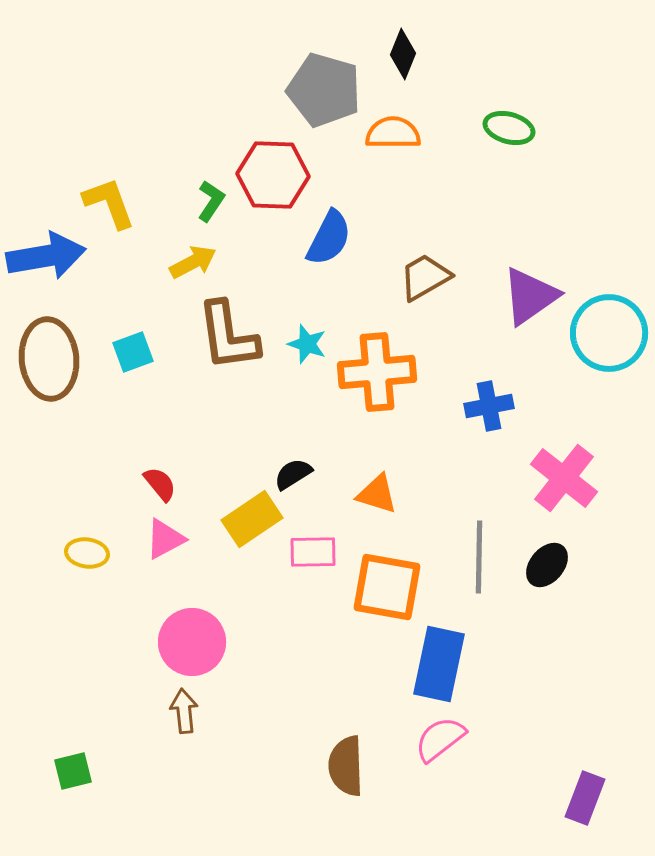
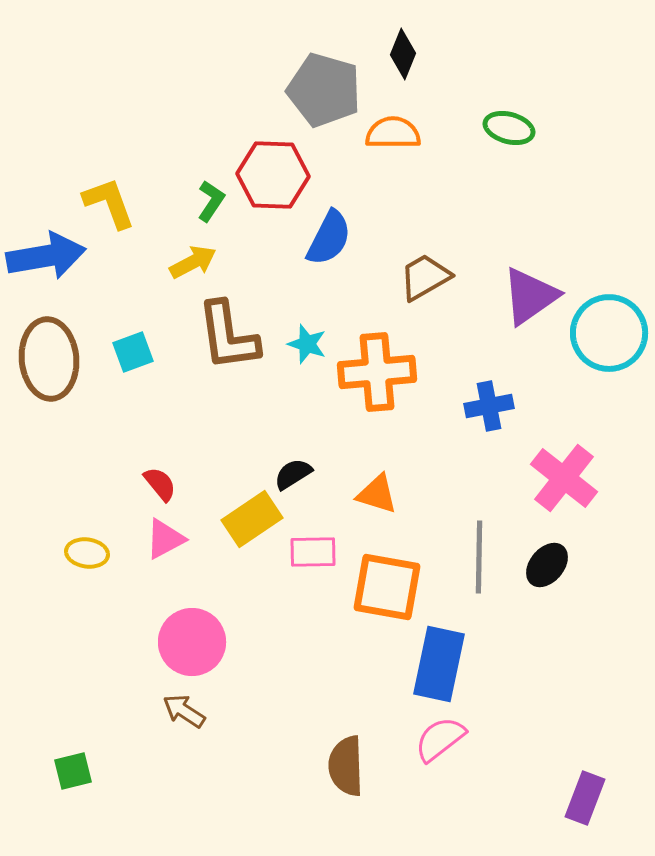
brown arrow: rotated 51 degrees counterclockwise
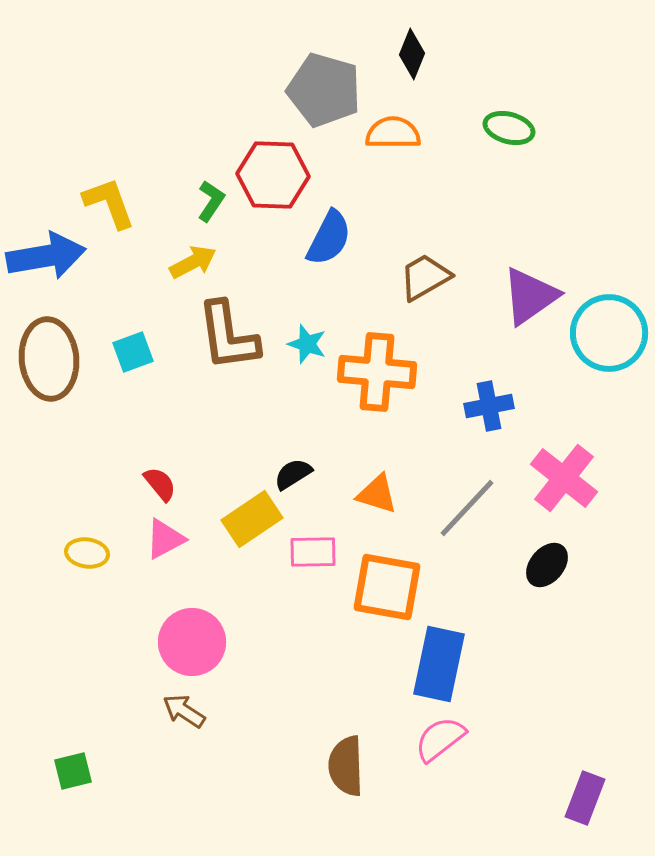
black diamond: moved 9 px right
orange cross: rotated 10 degrees clockwise
gray line: moved 12 px left, 49 px up; rotated 42 degrees clockwise
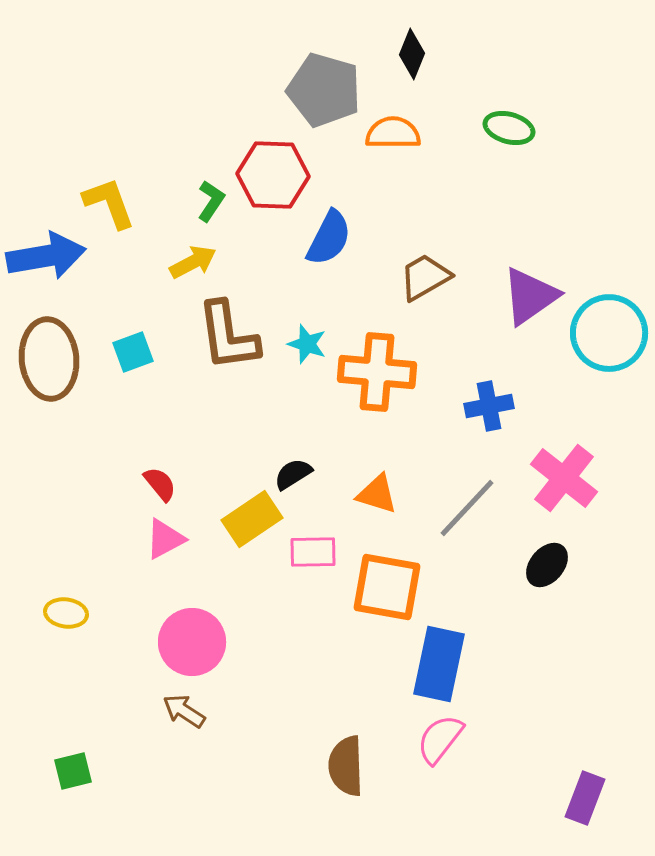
yellow ellipse: moved 21 px left, 60 px down
pink semicircle: rotated 14 degrees counterclockwise
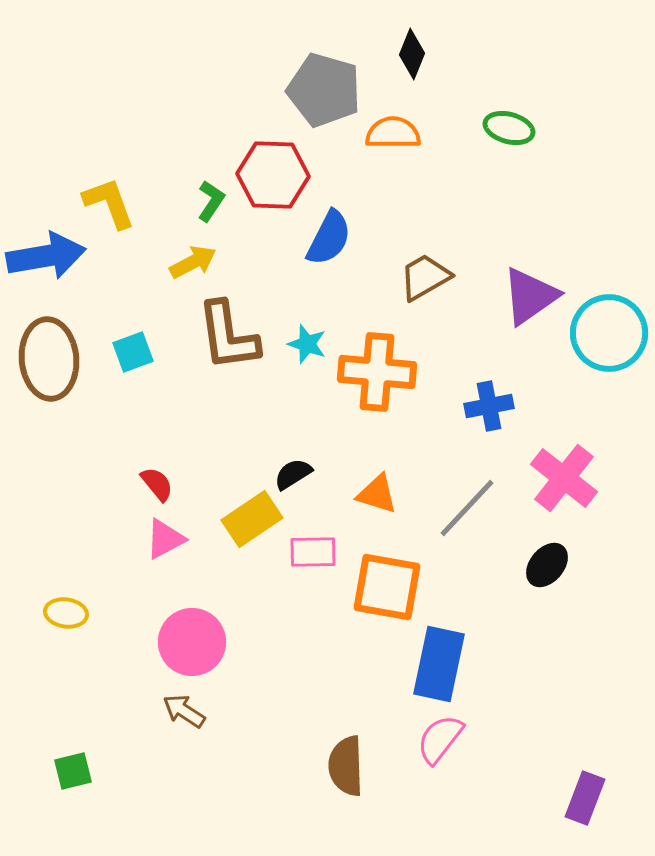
red semicircle: moved 3 px left
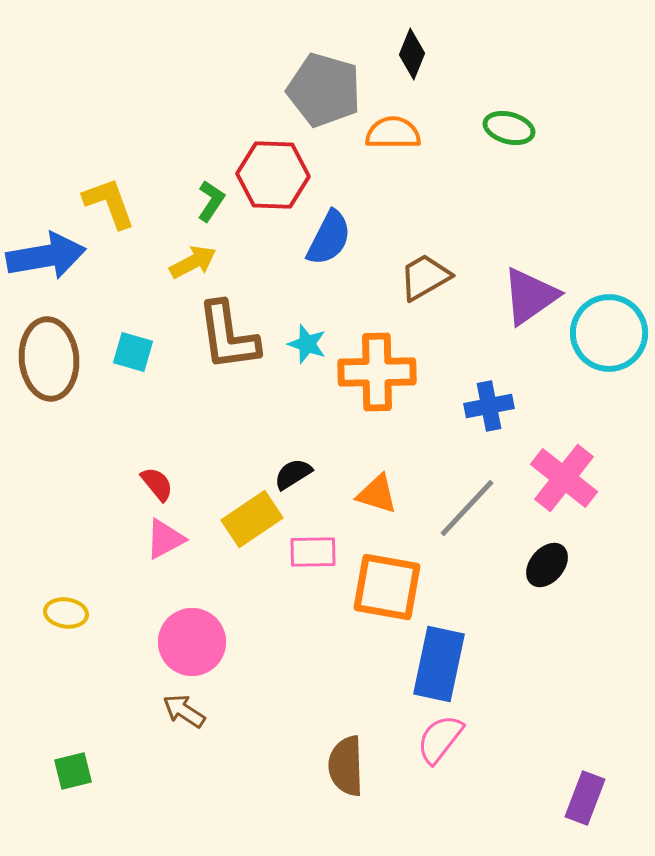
cyan square: rotated 36 degrees clockwise
orange cross: rotated 6 degrees counterclockwise
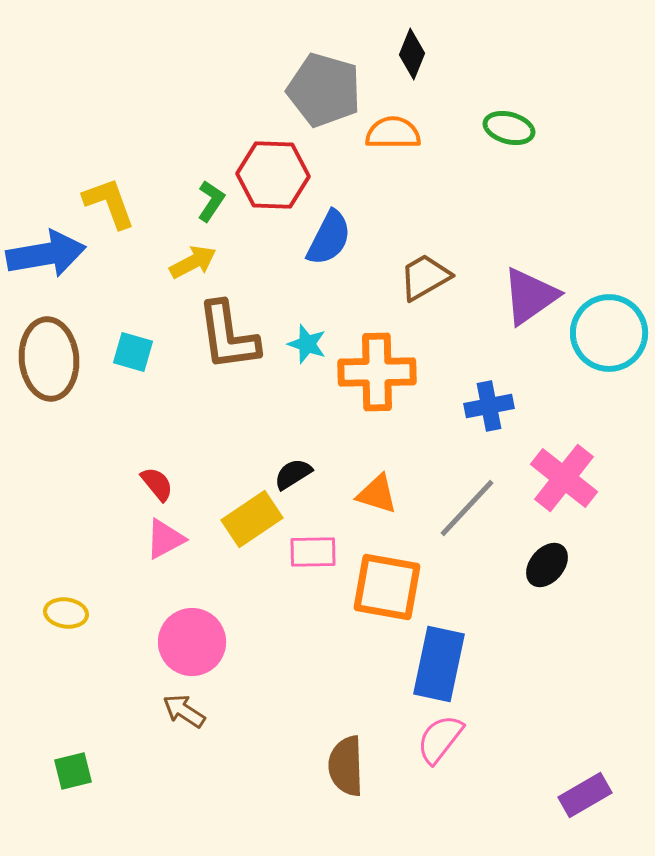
blue arrow: moved 2 px up
purple rectangle: moved 3 px up; rotated 39 degrees clockwise
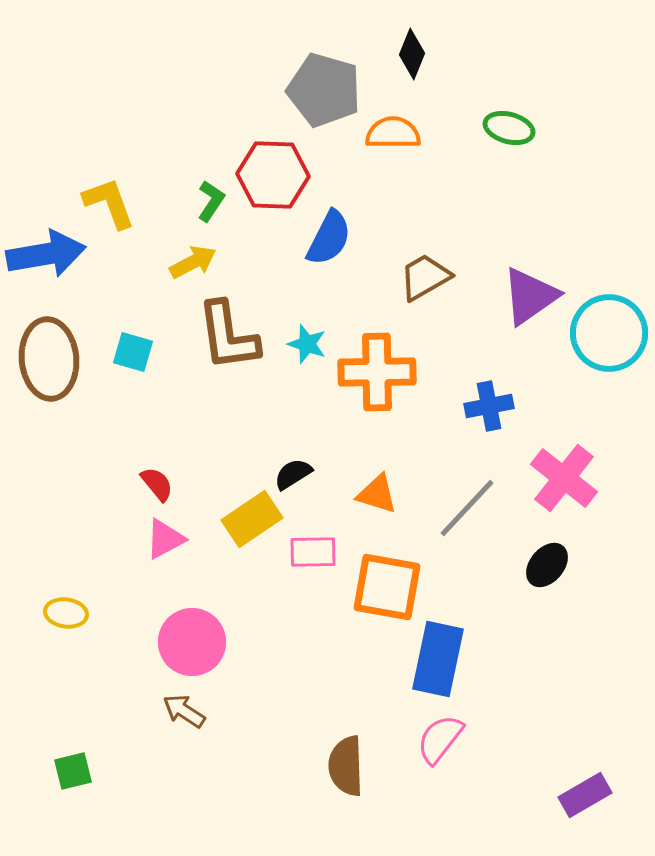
blue rectangle: moved 1 px left, 5 px up
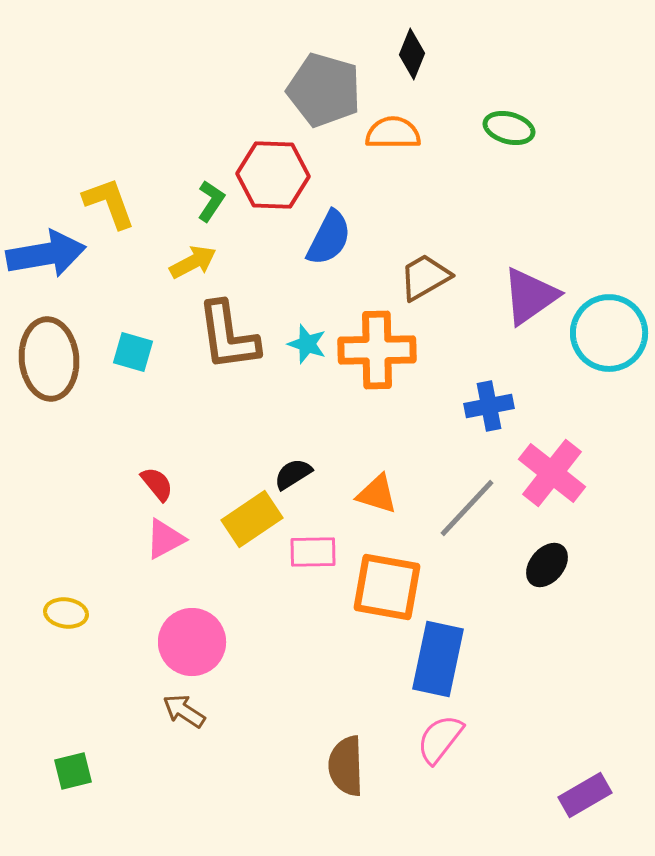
orange cross: moved 22 px up
pink cross: moved 12 px left, 5 px up
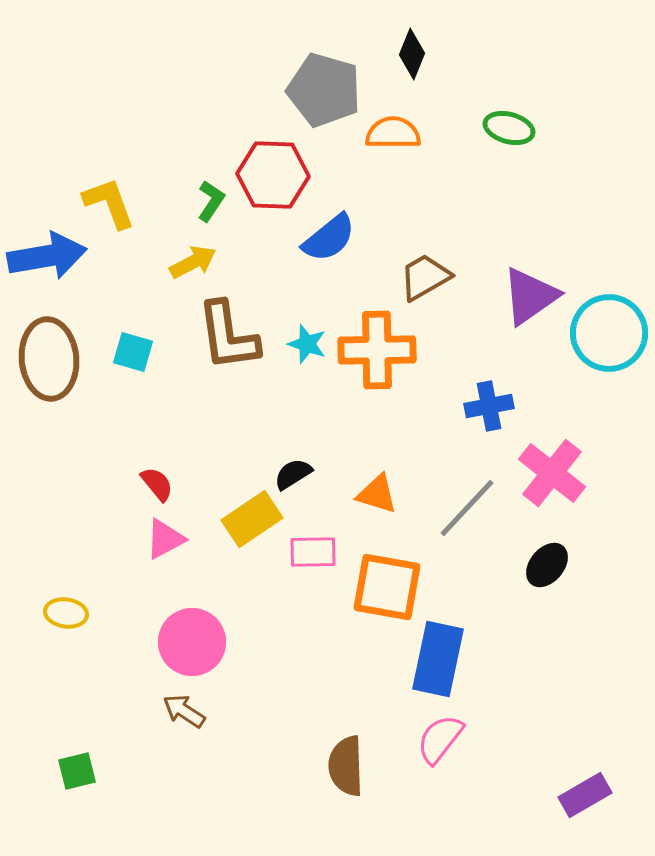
blue semicircle: rotated 24 degrees clockwise
blue arrow: moved 1 px right, 2 px down
green square: moved 4 px right
